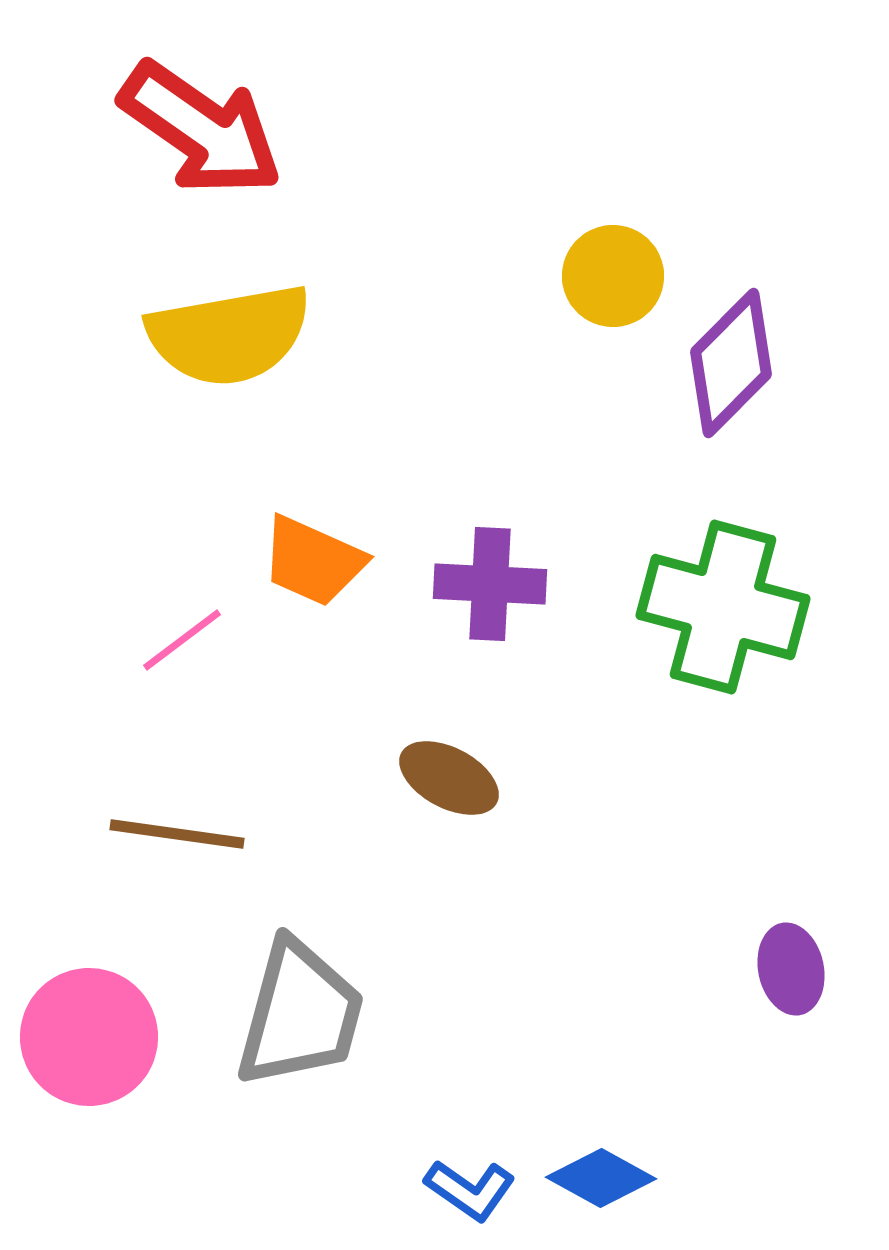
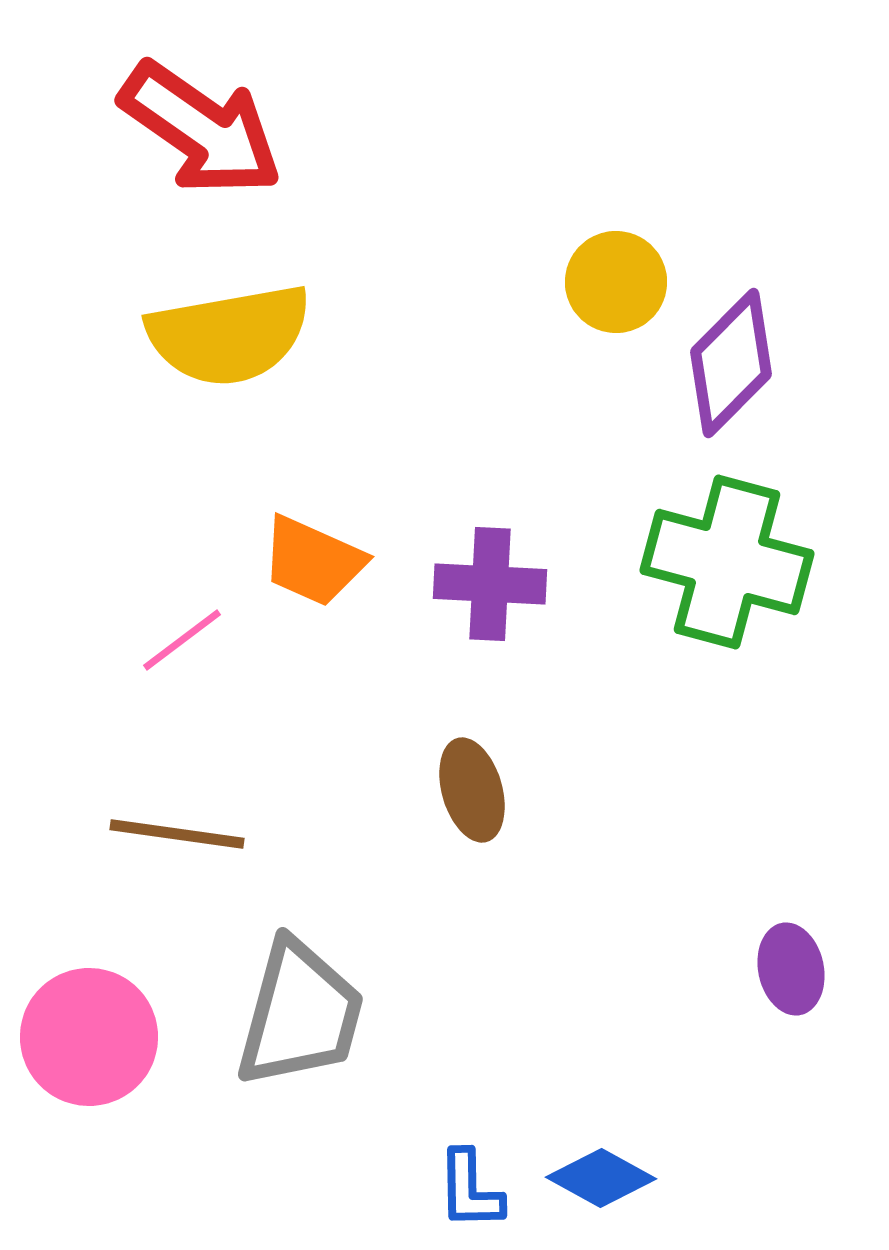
yellow circle: moved 3 px right, 6 px down
green cross: moved 4 px right, 45 px up
brown ellipse: moved 23 px right, 12 px down; rotated 46 degrees clockwise
blue L-shape: rotated 54 degrees clockwise
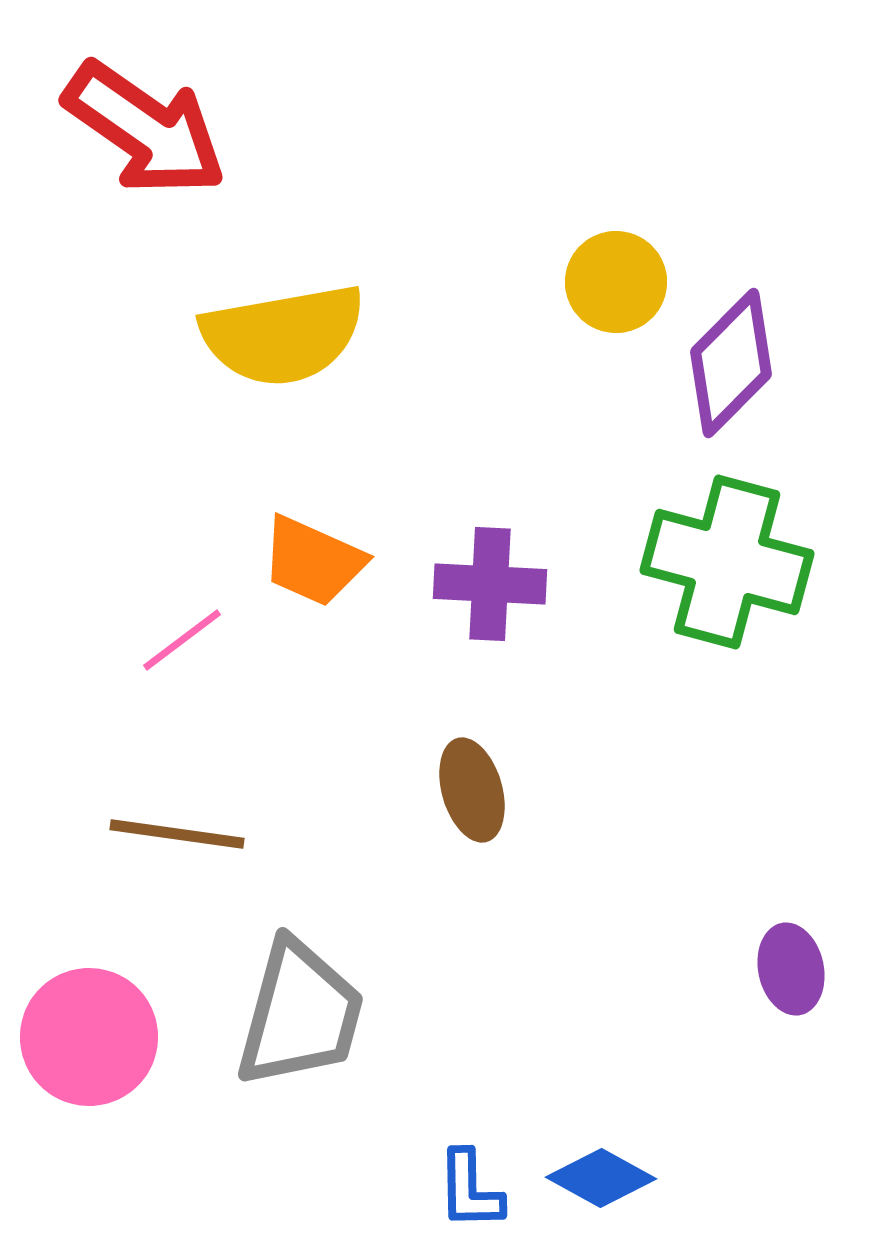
red arrow: moved 56 px left
yellow semicircle: moved 54 px right
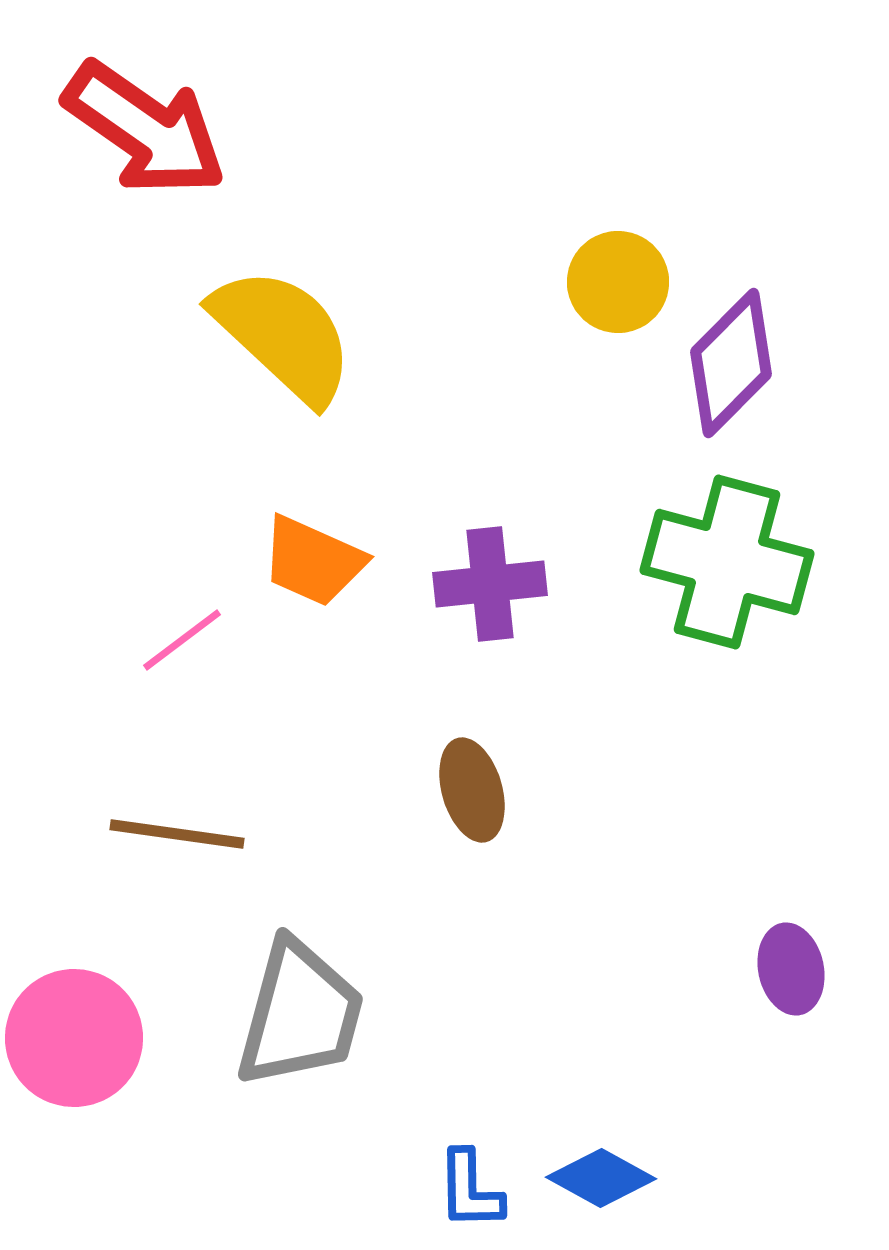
yellow circle: moved 2 px right
yellow semicircle: rotated 127 degrees counterclockwise
purple cross: rotated 9 degrees counterclockwise
pink circle: moved 15 px left, 1 px down
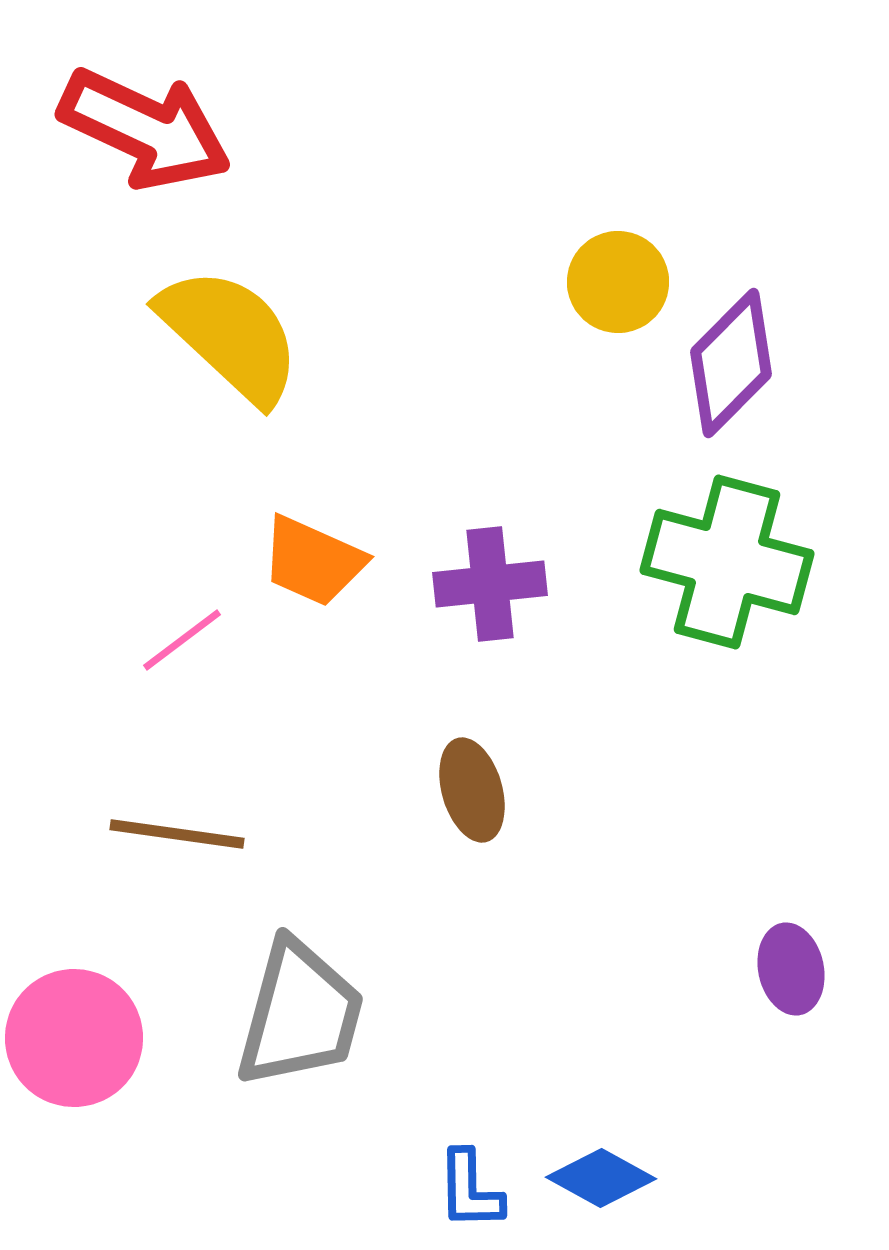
red arrow: rotated 10 degrees counterclockwise
yellow semicircle: moved 53 px left
